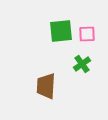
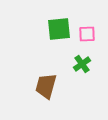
green square: moved 2 px left, 2 px up
brown trapezoid: rotated 12 degrees clockwise
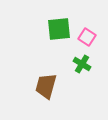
pink square: moved 3 px down; rotated 36 degrees clockwise
green cross: rotated 24 degrees counterclockwise
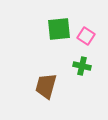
pink square: moved 1 px left, 1 px up
green cross: moved 2 px down; rotated 18 degrees counterclockwise
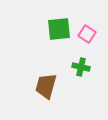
pink square: moved 1 px right, 2 px up
green cross: moved 1 px left, 1 px down
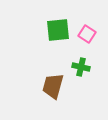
green square: moved 1 px left, 1 px down
brown trapezoid: moved 7 px right
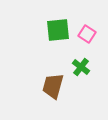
green cross: rotated 24 degrees clockwise
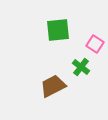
pink square: moved 8 px right, 10 px down
brown trapezoid: rotated 48 degrees clockwise
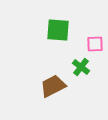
green square: rotated 10 degrees clockwise
pink square: rotated 36 degrees counterclockwise
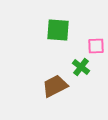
pink square: moved 1 px right, 2 px down
brown trapezoid: moved 2 px right
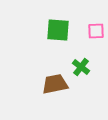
pink square: moved 15 px up
brown trapezoid: moved 2 px up; rotated 16 degrees clockwise
